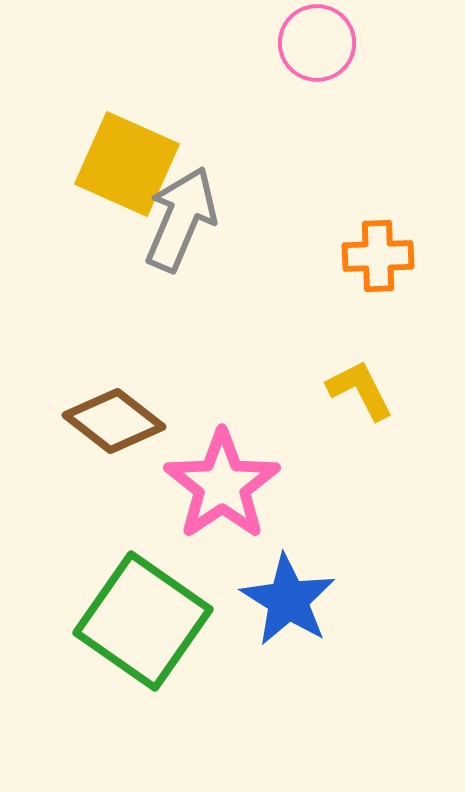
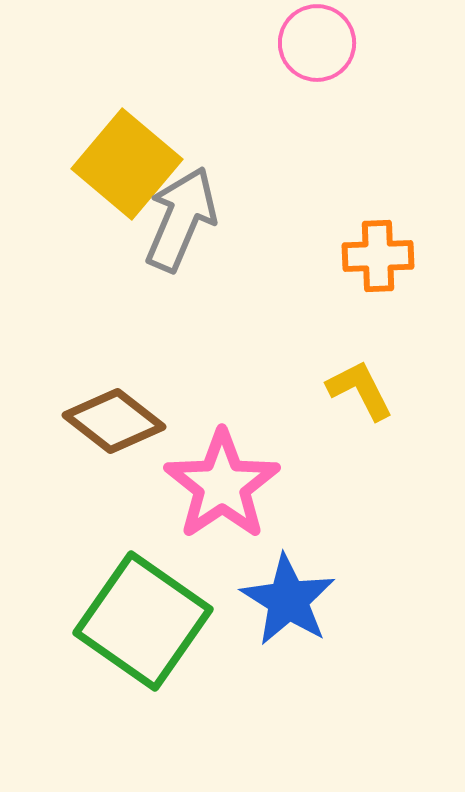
yellow square: rotated 16 degrees clockwise
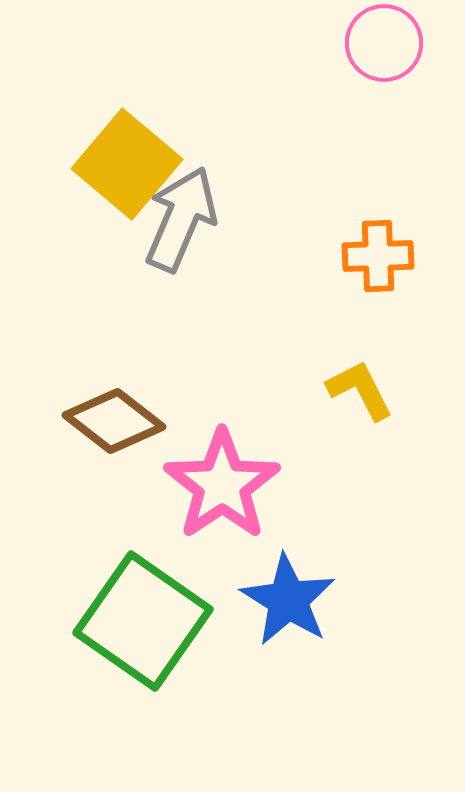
pink circle: moved 67 px right
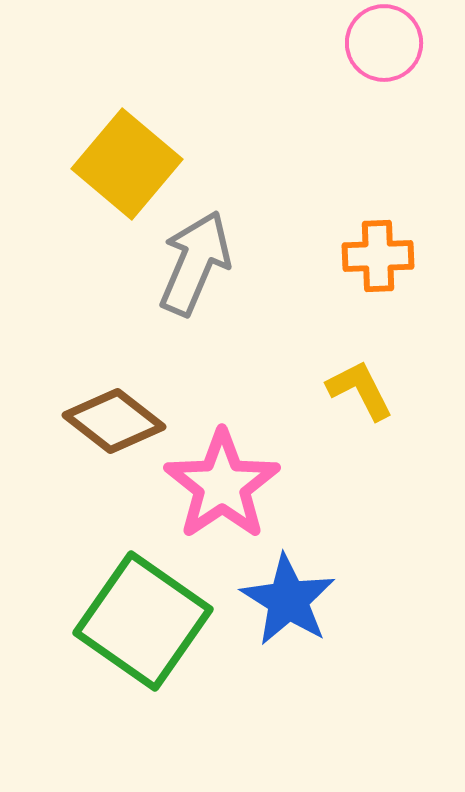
gray arrow: moved 14 px right, 44 px down
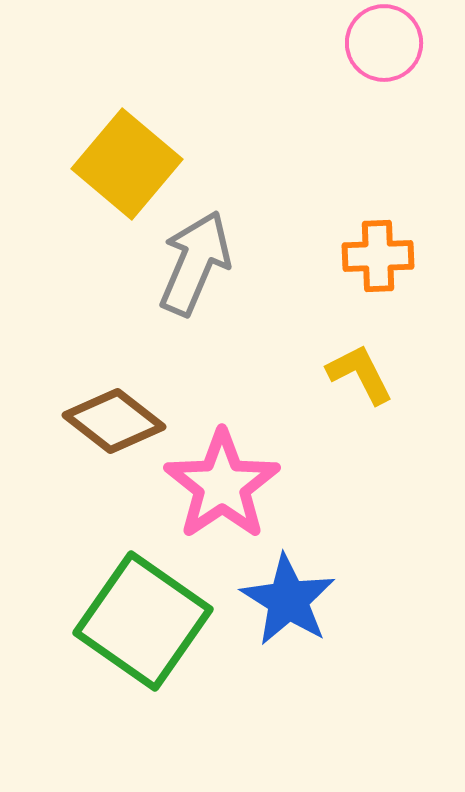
yellow L-shape: moved 16 px up
